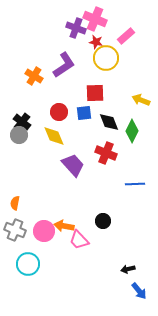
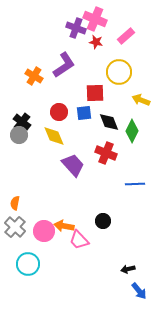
yellow circle: moved 13 px right, 14 px down
gray cross: moved 3 px up; rotated 20 degrees clockwise
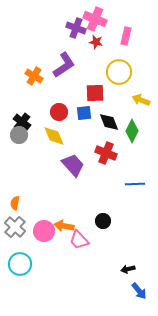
pink rectangle: rotated 36 degrees counterclockwise
cyan circle: moved 8 px left
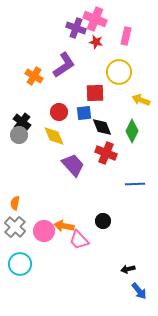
black diamond: moved 7 px left, 5 px down
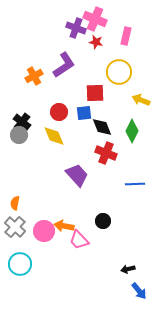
orange cross: rotated 30 degrees clockwise
purple trapezoid: moved 4 px right, 10 px down
